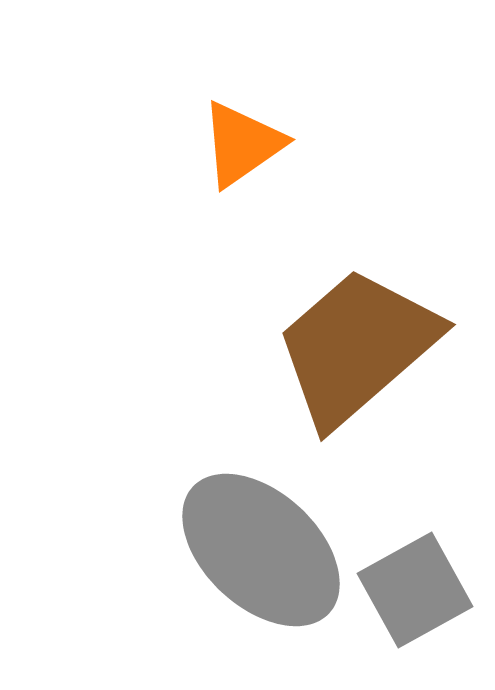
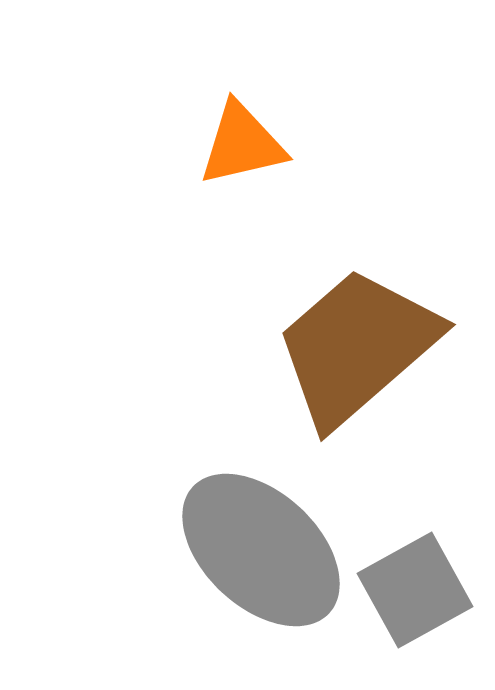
orange triangle: rotated 22 degrees clockwise
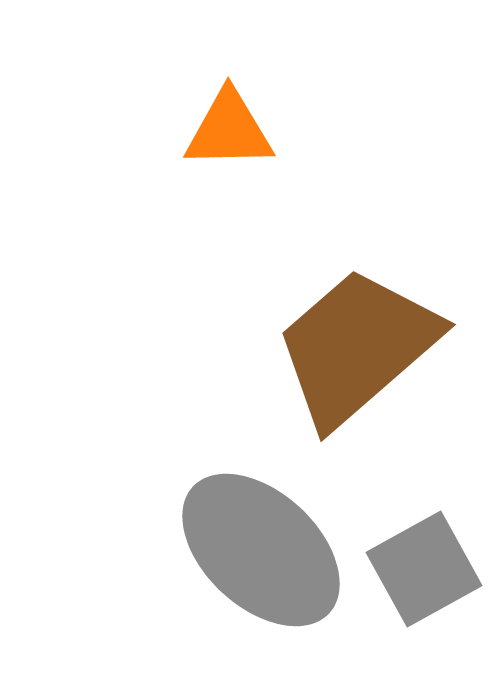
orange triangle: moved 13 px left, 14 px up; rotated 12 degrees clockwise
gray square: moved 9 px right, 21 px up
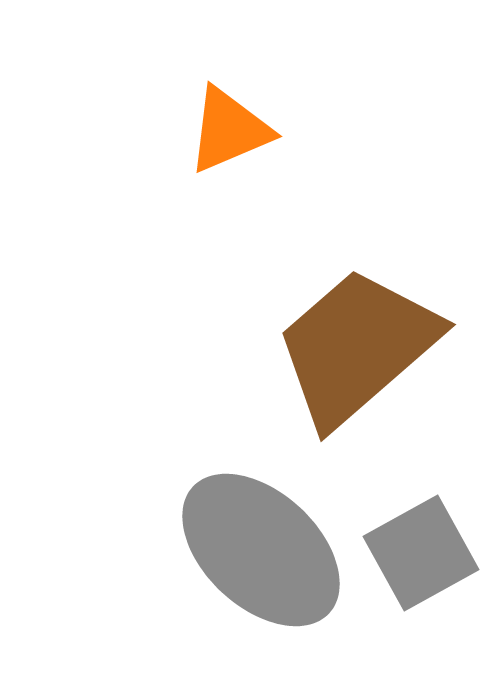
orange triangle: rotated 22 degrees counterclockwise
gray square: moved 3 px left, 16 px up
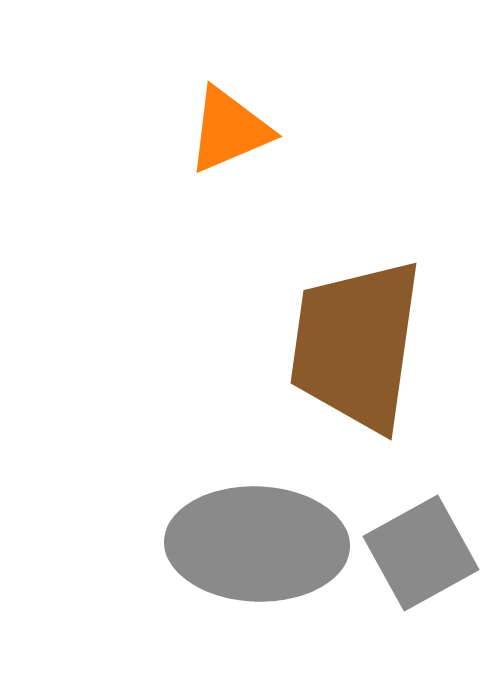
brown trapezoid: moved 1 px left, 2 px up; rotated 41 degrees counterclockwise
gray ellipse: moved 4 px left, 6 px up; rotated 41 degrees counterclockwise
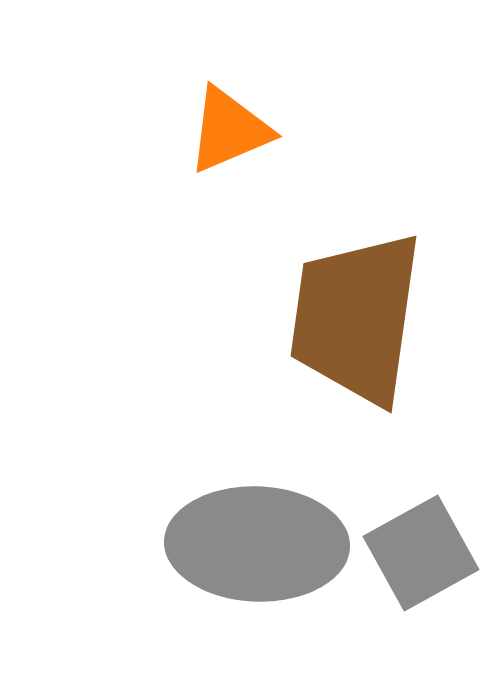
brown trapezoid: moved 27 px up
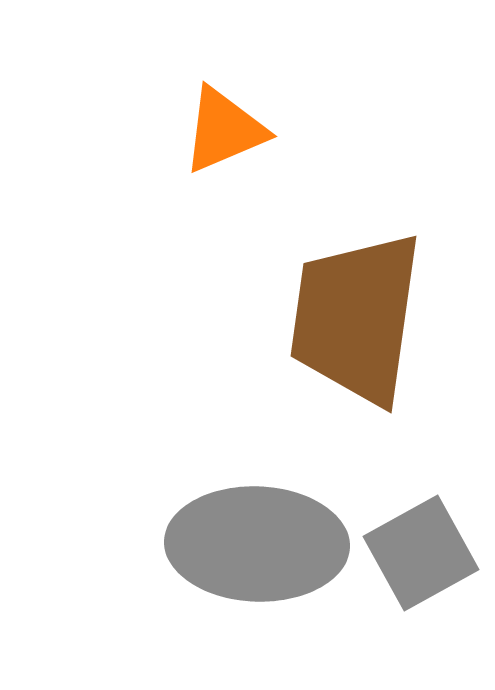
orange triangle: moved 5 px left
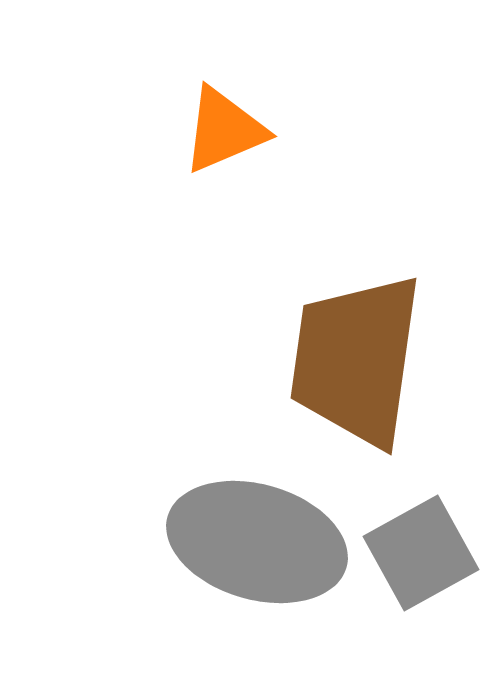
brown trapezoid: moved 42 px down
gray ellipse: moved 2 px up; rotated 14 degrees clockwise
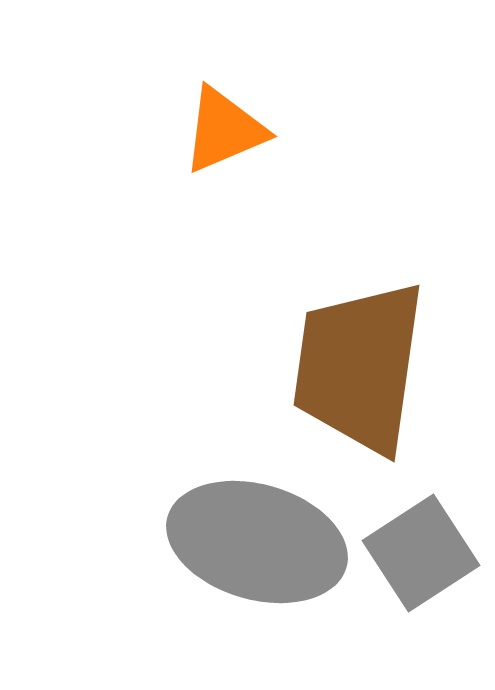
brown trapezoid: moved 3 px right, 7 px down
gray square: rotated 4 degrees counterclockwise
